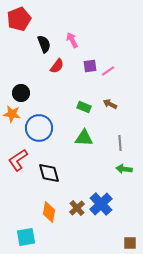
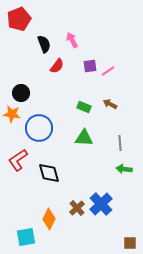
orange diamond: moved 7 px down; rotated 15 degrees clockwise
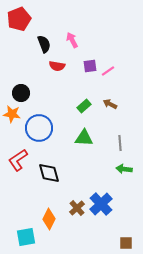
red semicircle: rotated 63 degrees clockwise
green rectangle: moved 1 px up; rotated 64 degrees counterclockwise
brown square: moved 4 px left
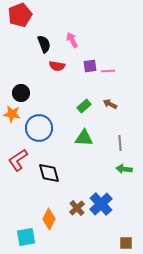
red pentagon: moved 1 px right, 4 px up
pink line: rotated 32 degrees clockwise
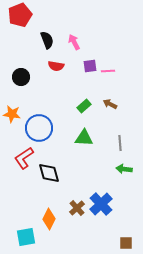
pink arrow: moved 2 px right, 2 px down
black semicircle: moved 3 px right, 4 px up
red semicircle: moved 1 px left
black circle: moved 16 px up
red L-shape: moved 6 px right, 2 px up
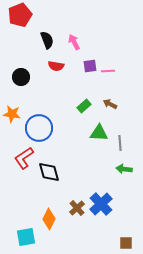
green triangle: moved 15 px right, 5 px up
black diamond: moved 1 px up
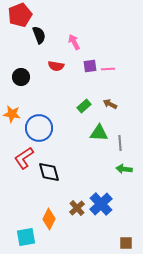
black semicircle: moved 8 px left, 5 px up
pink line: moved 2 px up
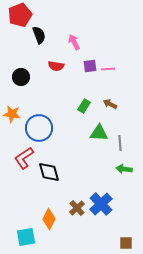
green rectangle: rotated 16 degrees counterclockwise
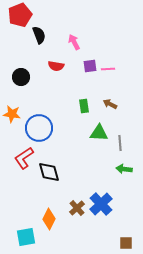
green rectangle: rotated 40 degrees counterclockwise
